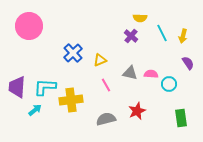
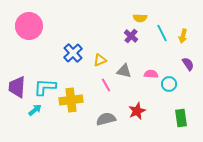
purple semicircle: moved 1 px down
gray triangle: moved 6 px left, 2 px up
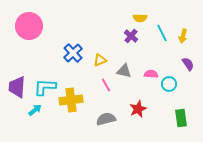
red star: moved 1 px right, 2 px up
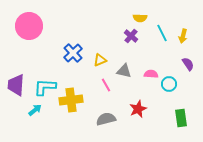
purple trapezoid: moved 1 px left, 2 px up
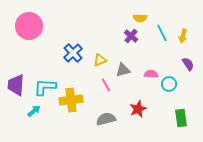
gray triangle: moved 1 px left, 1 px up; rotated 28 degrees counterclockwise
cyan arrow: moved 1 px left, 1 px down
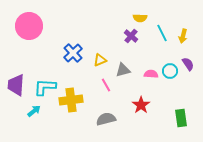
cyan circle: moved 1 px right, 13 px up
red star: moved 3 px right, 4 px up; rotated 12 degrees counterclockwise
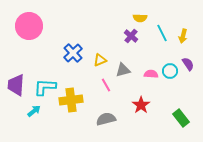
green rectangle: rotated 30 degrees counterclockwise
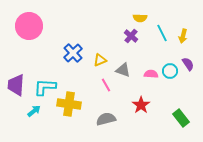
gray triangle: rotated 35 degrees clockwise
yellow cross: moved 2 px left, 4 px down; rotated 15 degrees clockwise
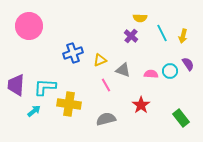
blue cross: rotated 24 degrees clockwise
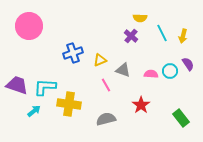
purple trapezoid: moved 1 px right; rotated 105 degrees clockwise
